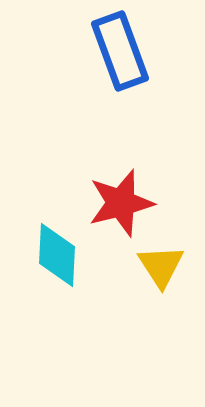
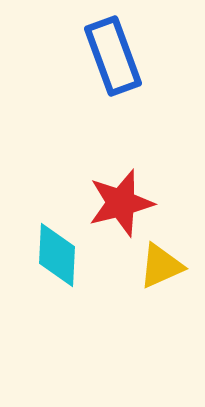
blue rectangle: moved 7 px left, 5 px down
yellow triangle: rotated 39 degrees clockwise
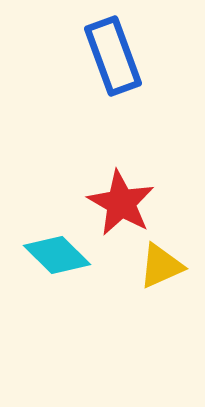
red star: rotated 28 degrees counterclockwise
cyan diamond: rotated 48 degrees counterclockwise
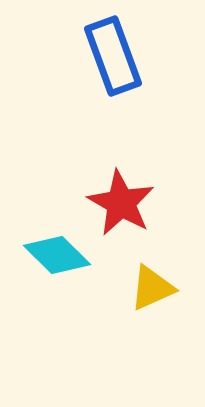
yellow triangle: moved 9 px left, 22 px down
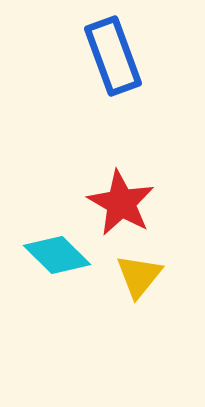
yellow triangle: moved 13 px left, 12 px up; rotated 27 degrees counterclockwise
